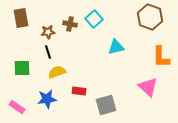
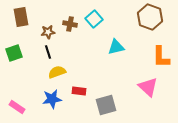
brown rectangle: moved 1 px up
green square: moved 8 px left, 15 px up; rotated 18 degrees counterclockwise
blue star: moved 5 px right
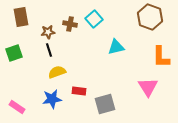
black line: moved 1 px right, 2 px up
pink triangle: rotated 15 degrees clockwise
gray square: moved 1 px left, 1 px up
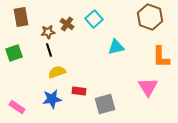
brown cross: moved 3 px left; rotated 24 degrees clockwise
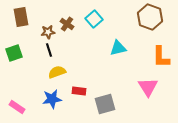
cyan triangle: moved 2 px right, 1 px down
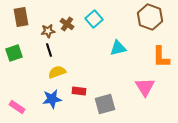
brown star: moved 1 px up
pink triangle: moved 3 px left
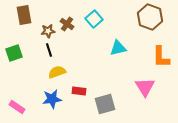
brown rectangle: moved 3 px right, 2 px up
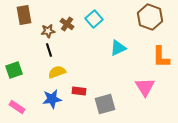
cyan triangle: rotated 12 degrees counterclockwise
green square: moved 17 px down
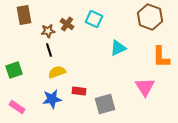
cyan square: rotated 24 degrees counterclockwise
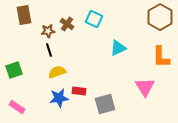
brown hexagon: moved 10 px right; rotated 10 degrees clockwise
blue star: moved 7 px right, 1 px up
